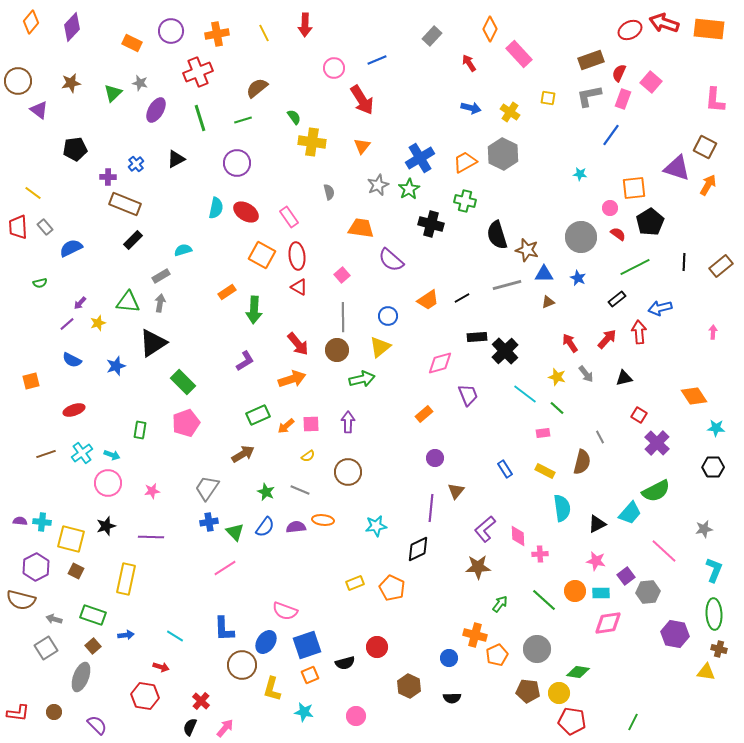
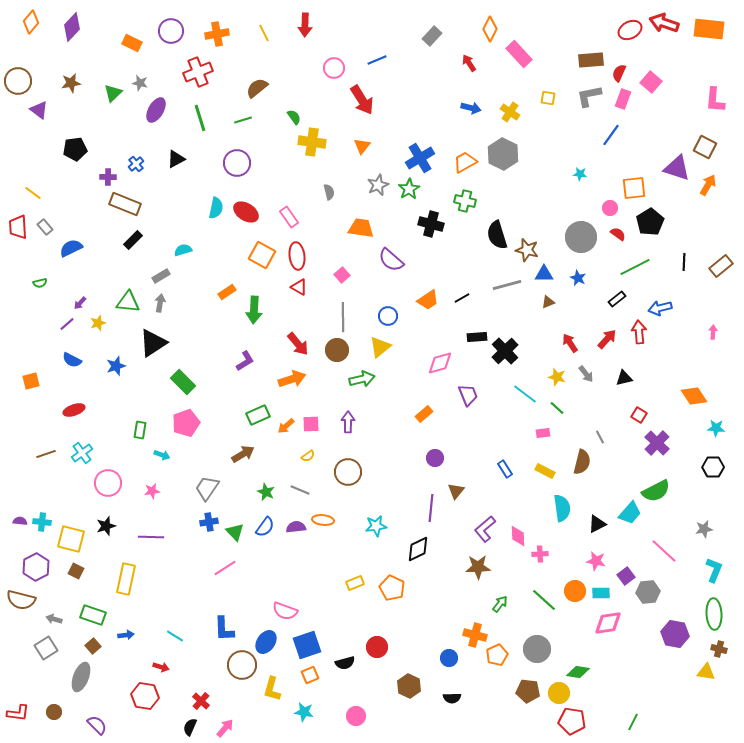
brown rectangle at (591, 60): rotated 15 degrees clockwise
cyan arrow at (112, 455): moved 50 px right
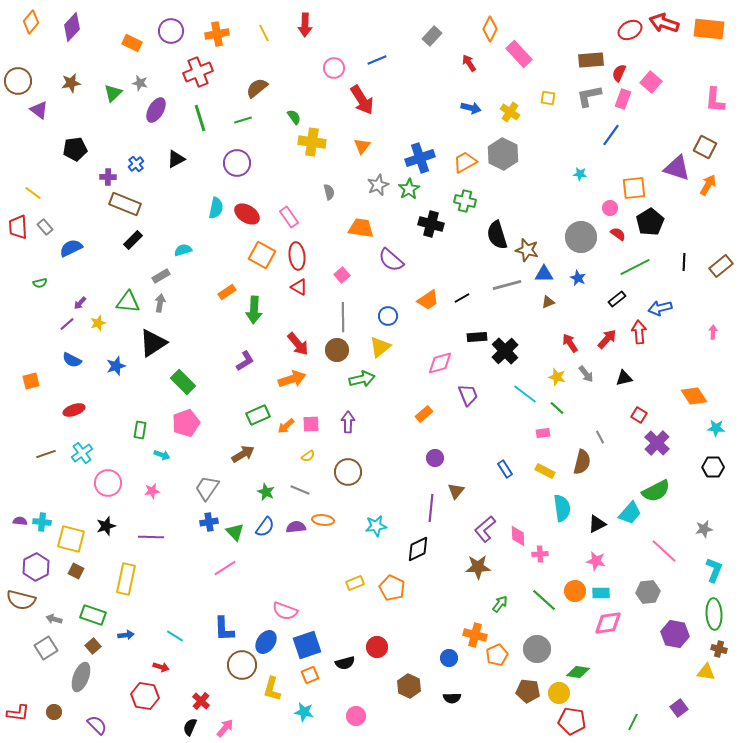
blue cross at (420, 158): rotated 12 degrees clockwise
red ellipse at (246, 212): moved 1 px right, 2 px down
purple square at (626, 576): moved 53 px right, 132 px down
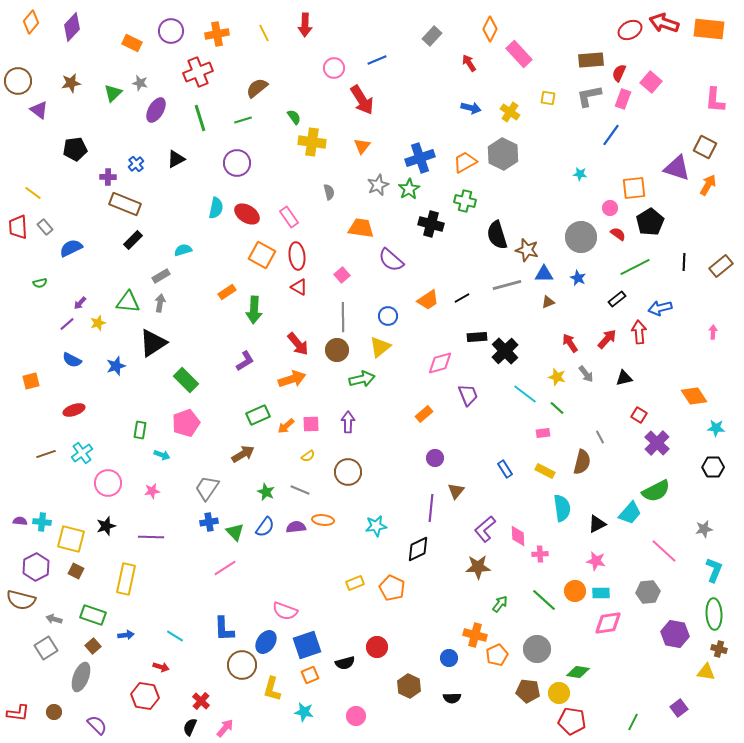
green rectangle at (183, 382): moved 3 px right, 2 px up
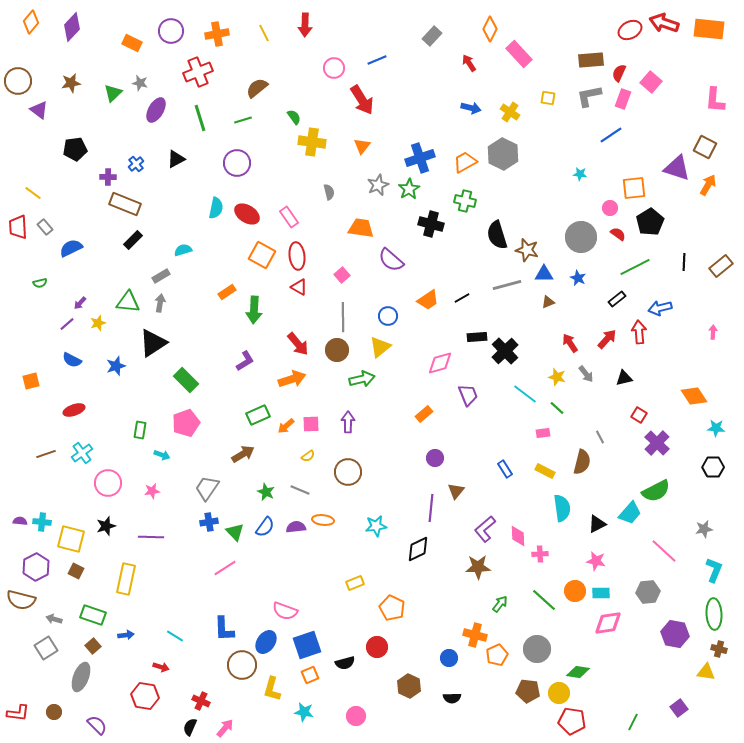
blue line at (611, 135): rotated 20 degrees clockwise
orange pentagon at (392, 588): moved 20 px down
red cross at (201, 701): rotated 18 degrees counterclockwise
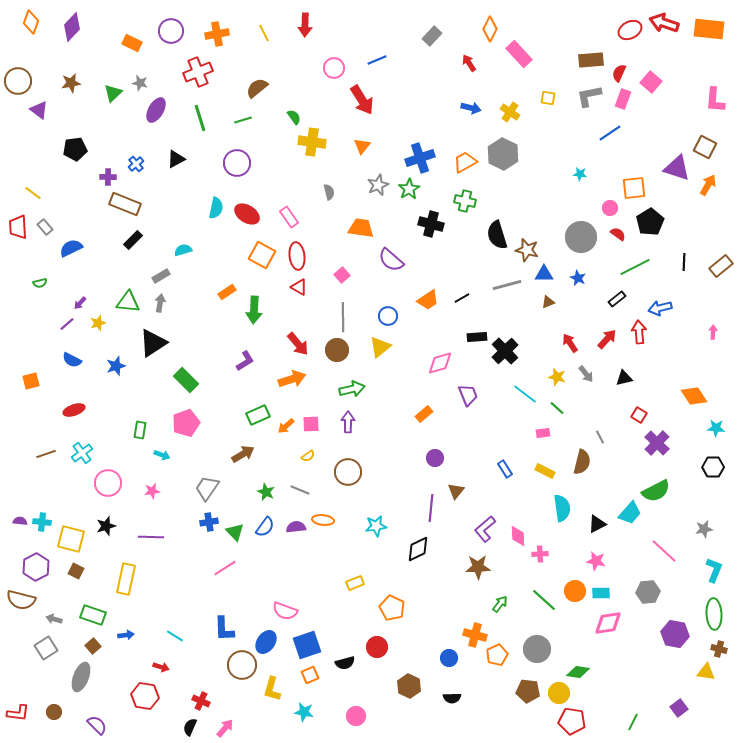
orange diamond at (31, 22): rotated 20 degrees counterclockwise
blue line at (611, 135): moved 1 px left, 2 px up
green arrow at (362, 379): moved 10 px left, 10 px down
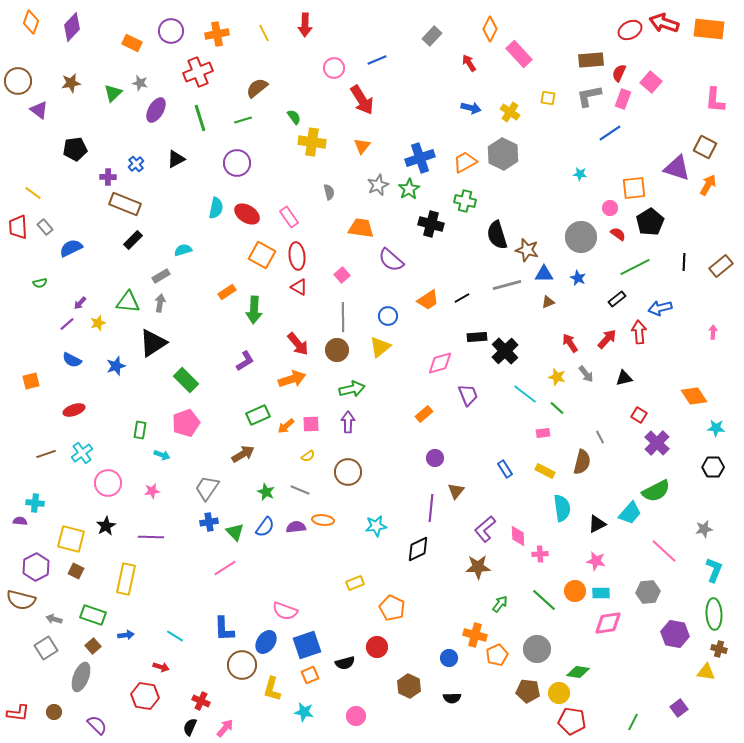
cyan cross at (42, 522): moved 7 px left, 19 px up
black star at (106, 526): rotated 12 degrees counterclockwise
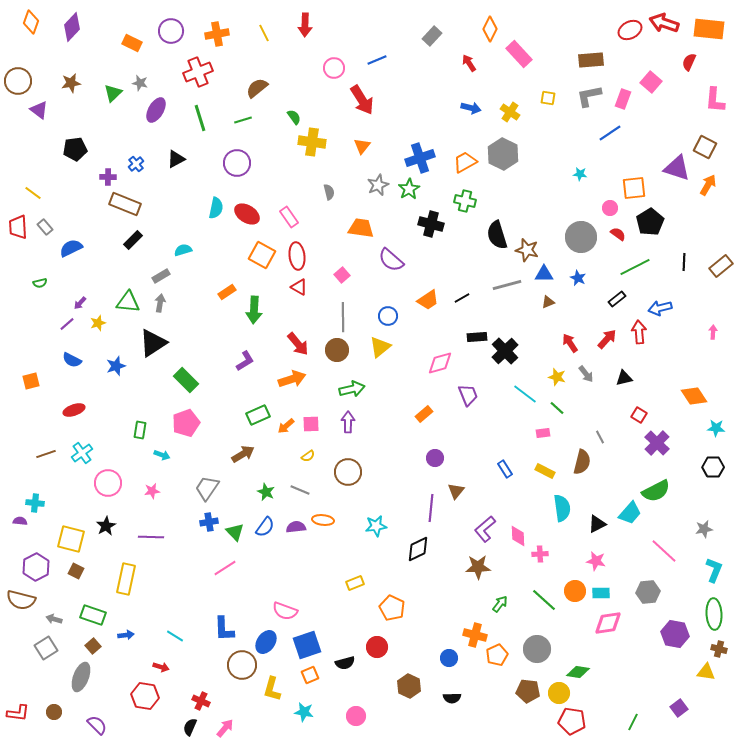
red semicircle at (619, 73): moved 70 px right, 11 px up
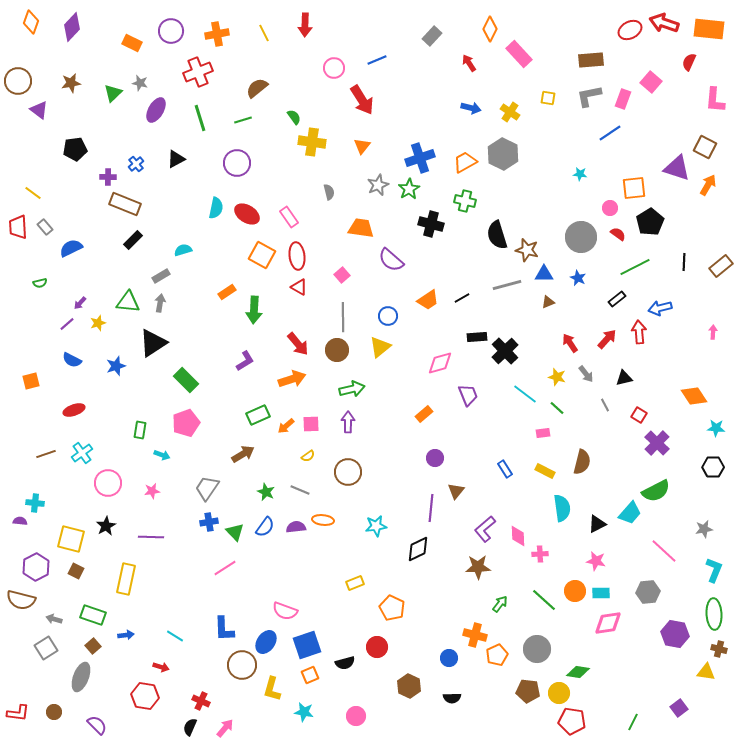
gray line at (600, 437): moved 5 px right, 32 px up
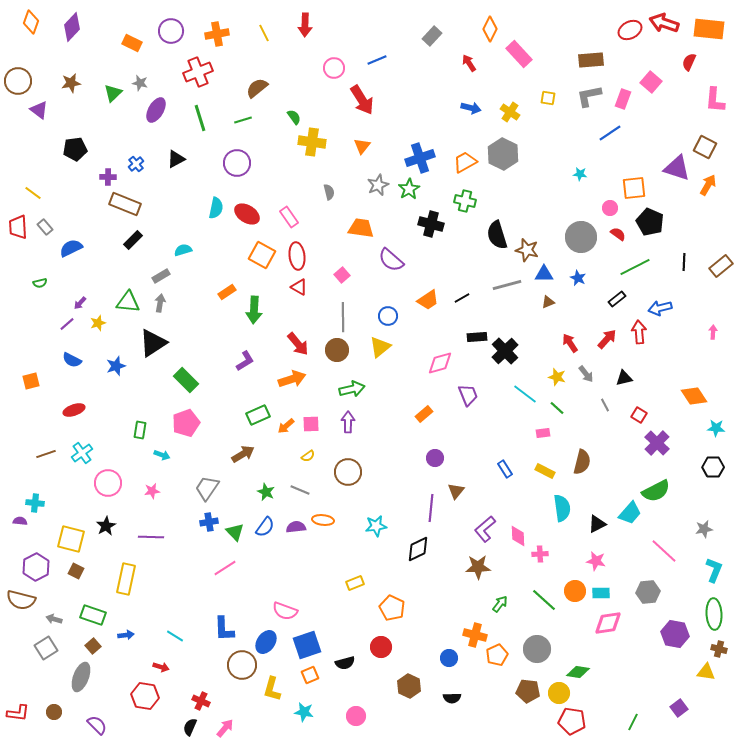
black pentagon at (650, 222): rotated 16 degrees counterclockwise
red circle at (377, 647): moved 4 px right
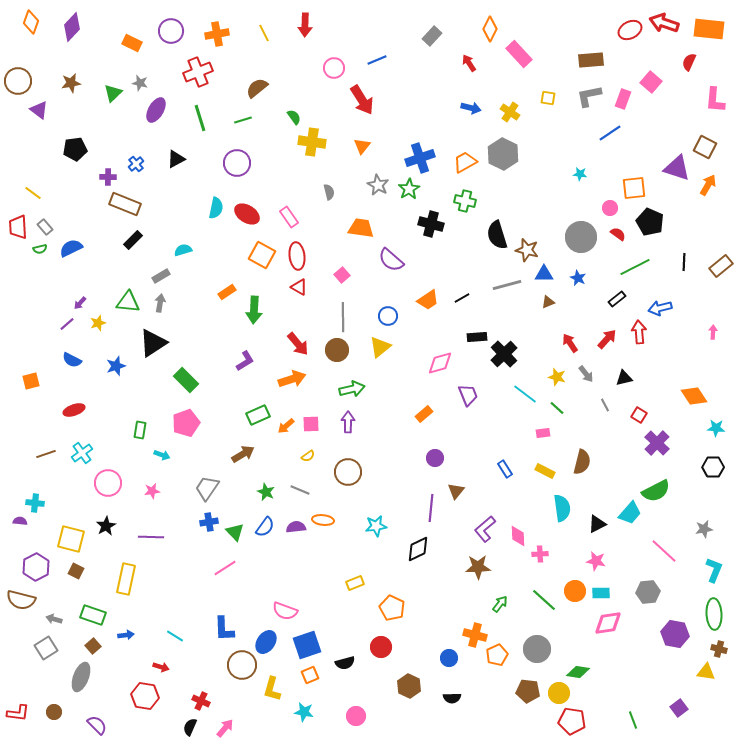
gray star at (378, 185): rotated 20 degrees counterclockwise
green semicircle at (40, 283): moved 34 px up
black cross at (505, 351): moved 1 px left, 3 px down
green line at (633, 722): moved 2 px up; rotated 48 degrees counterclockwise
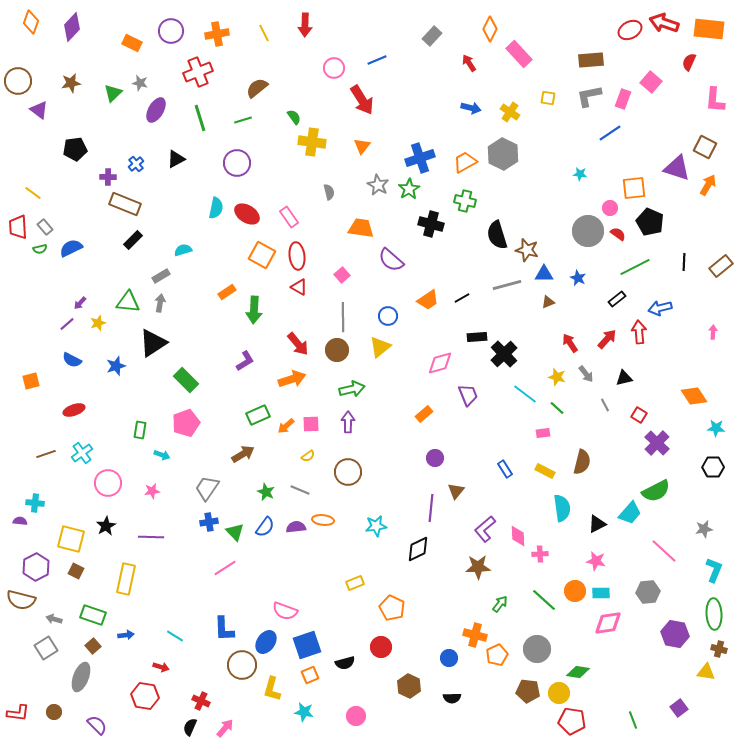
gray circle at (581, 237): moved 7 px right, 6 px up
